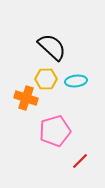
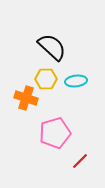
pink pentagon: moved 2 px down
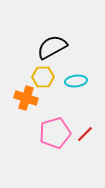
black semicircle: rotated 72 degrees counterclockwise
yellow hexagon: moved 3 px left, 2 px up
red line: moved 5 px right, 27 px up
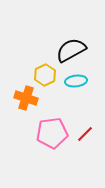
black semicircle: moved 19 px right, 3 px down
yellow hexagon: moved 2 px right, 2 px up; rotated 25 degrees counterclockwise
pink pentagon: moved 3 px left; rotated 8 degrees clockwise
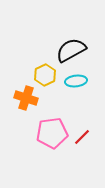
red line: moved 3 px left, 3 px down
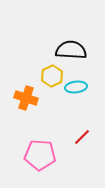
black semicircle: rotated 32 degrees clockwise
yellow hexagon: moved 7 px right, 1 px down
cyan ellipse: moved 6 px down
pink pentagon: moved 12 px left, 22 px down; rotated 12 degrees clockwise
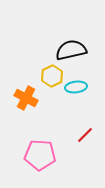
black semicircle: rotated 16 degrees counterclockwise
orange cross: rotated 10 degrees clockwise
red line: moved 3 px right, 2 px up
